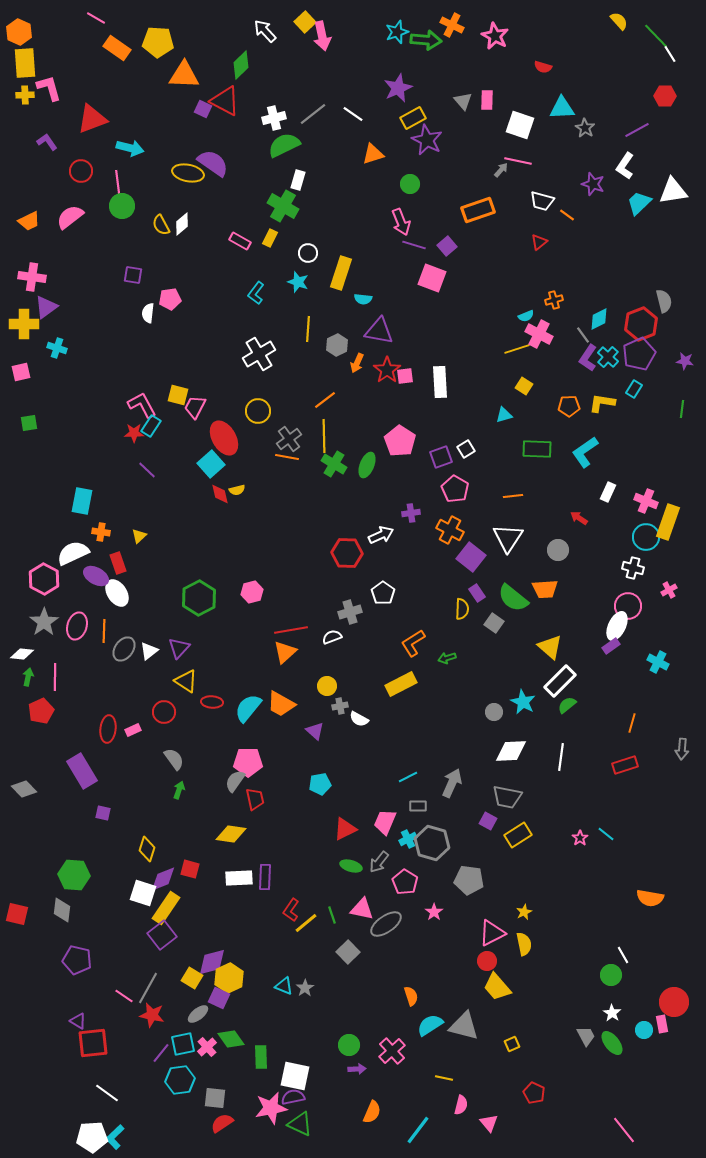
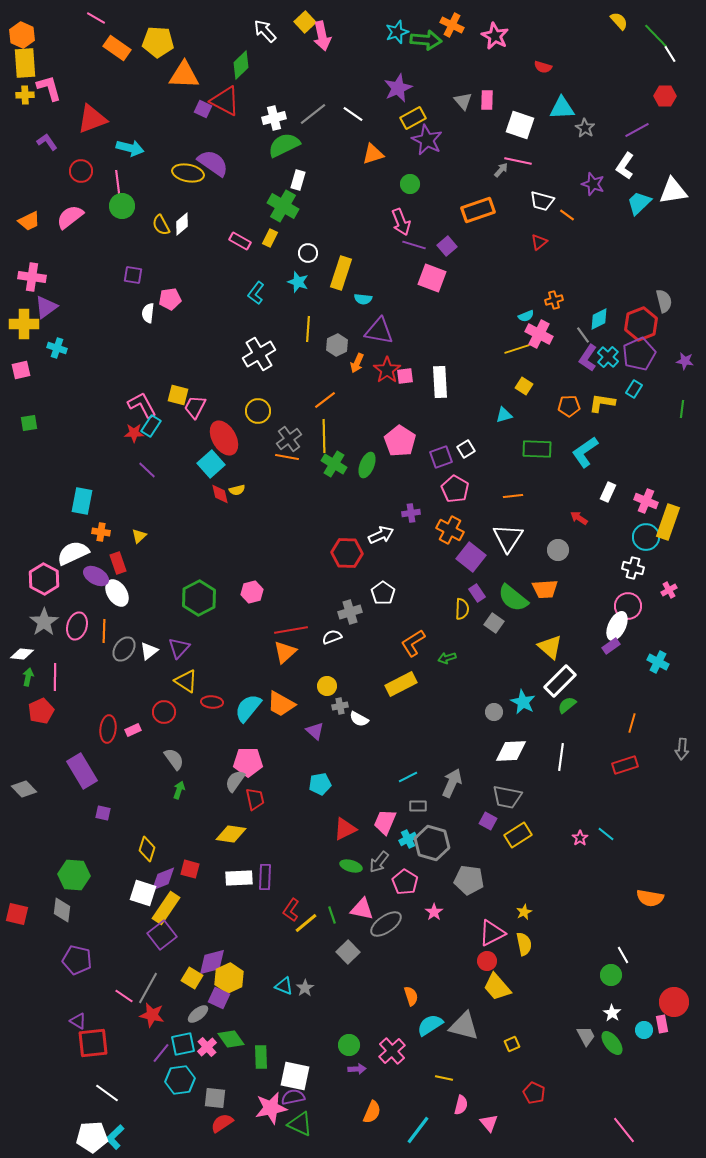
orange hexagon at (19, 32): moved 3 px right, 3 px down
pink square at (21, 372): moved 2 px up
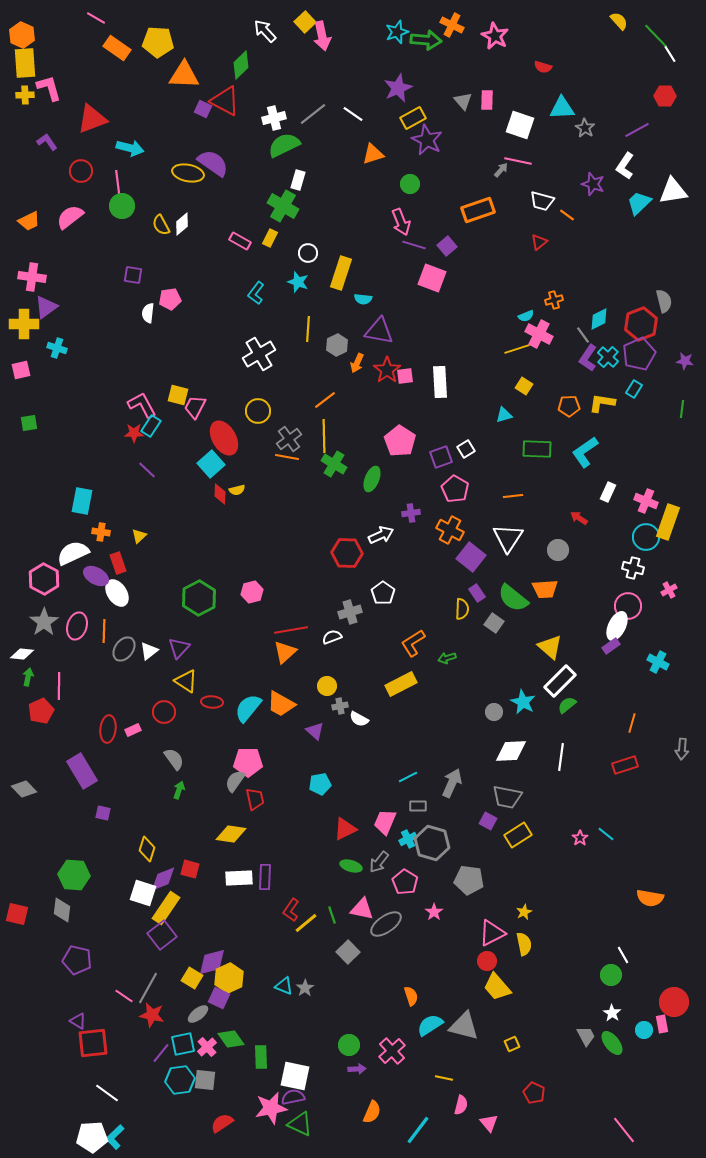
green ellipse at (367, 465): moved 5 px right, 14 px down
red diamond at (220, 494): rotated 15 degrees clockwise
pink line at (55, 677): moved 4 px right, 9 px down
gray square at (215, 1098): moved 10 px left, 18 px up
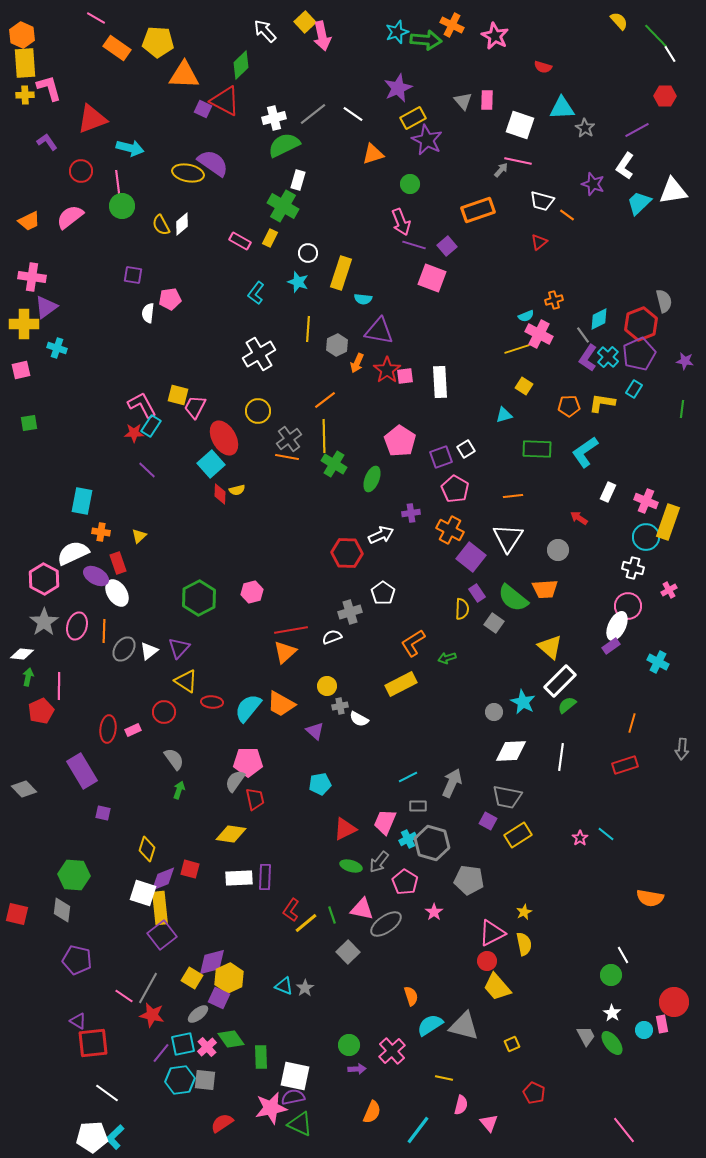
yellow rectangle at (166, 908): moved 6 px left; rotated 40 degrees counterclockwise
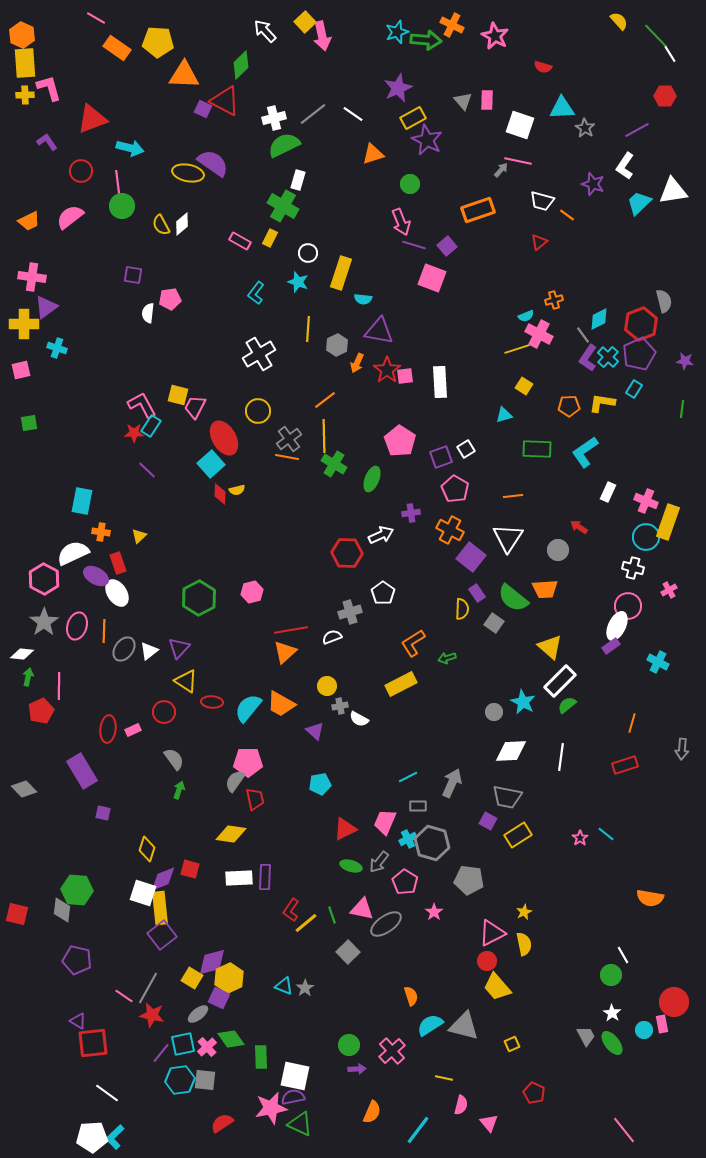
red arrow at (579, 518): moved 9 px down
green hexagon at (74, 875): moved 3 px right, 15 px down
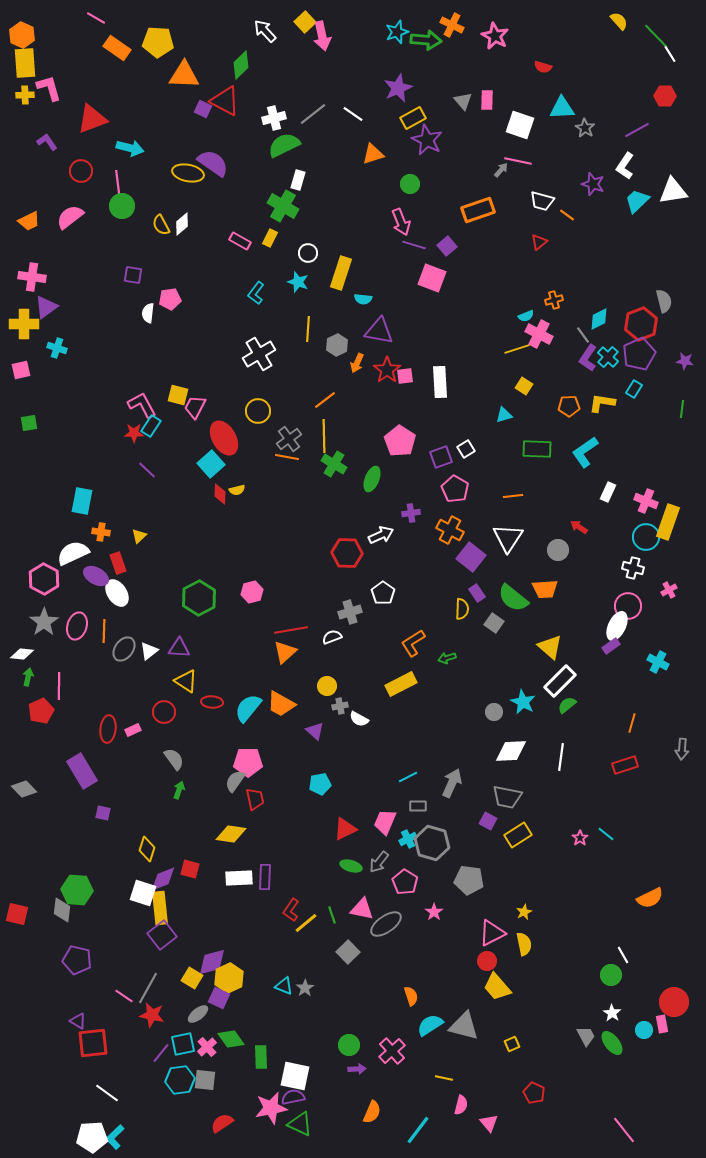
cyan trapezoid at (639, 203): moved 2 px left, 2 px up
purple triangle at (179, 648): rotated 50 degrees clockwise
orange semicircle at (650, 898): rotated 36 degrees counterclockwise
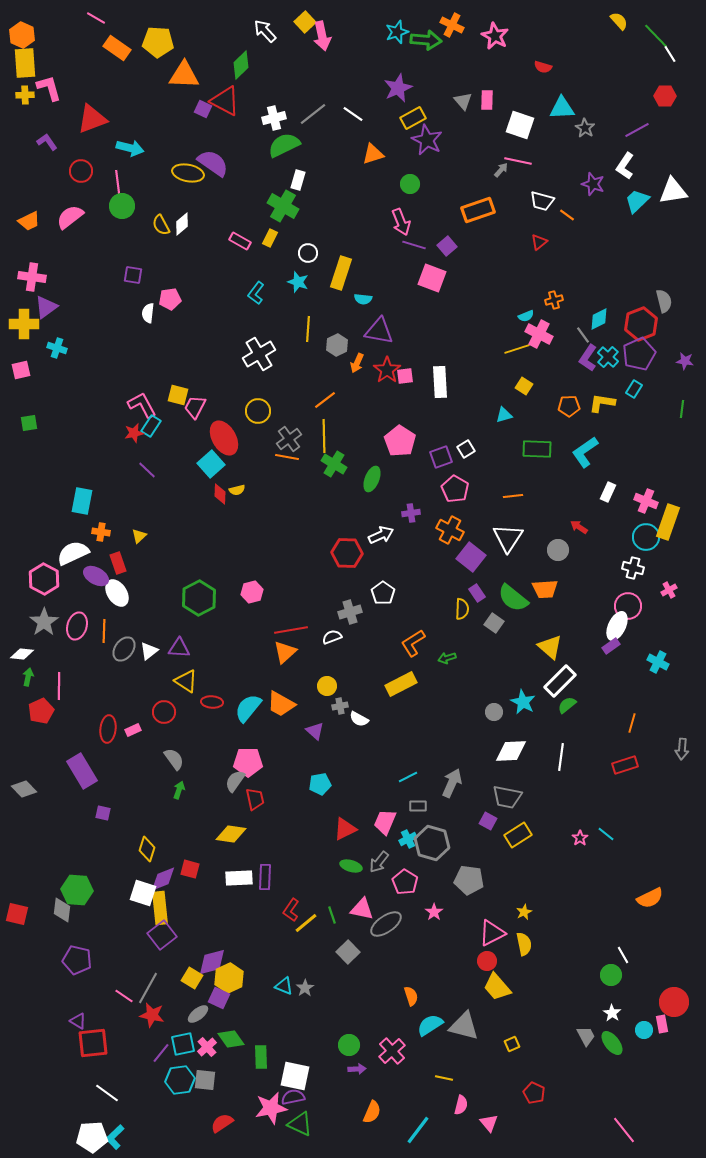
red star at (134, 433): rotated 12 degrees counterclockwise
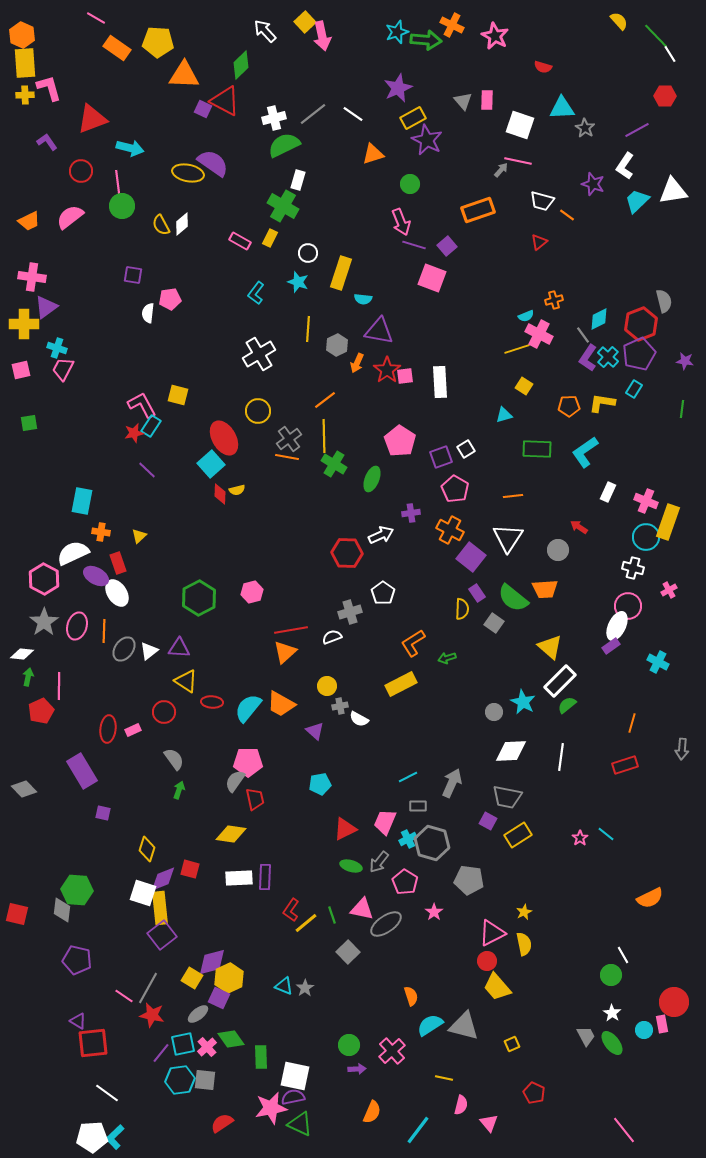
pink trapezoid at (195, 407): moved 132 px left, 38 px up
